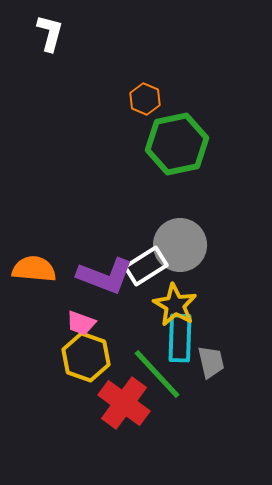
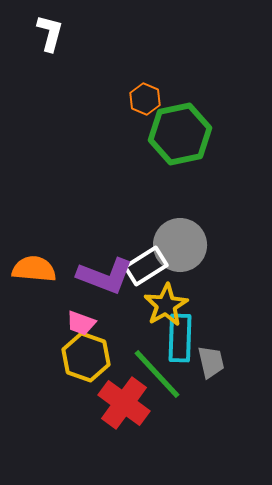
green hexagon: moved 3 px right, 10 px up
yellow star: moved 9 px left; rotated 12 degrees clockwise
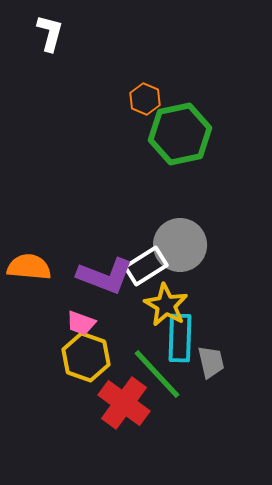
orange semicircle: moved 5 px left, 2 px up
yellow star: rotated 12 degrees counterclockwise
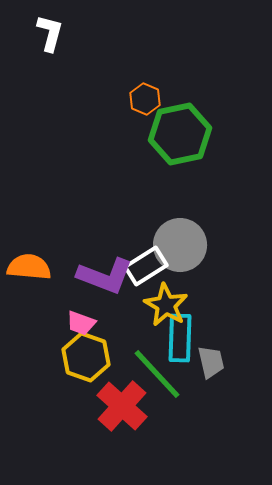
red cross: moved 2 px left, 3 px down; rotated 6 degrees clockwise
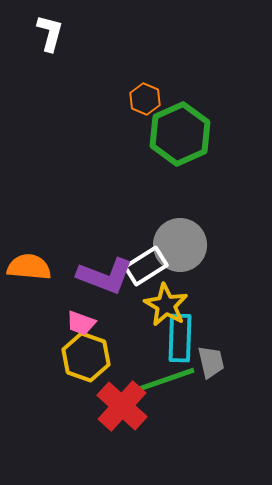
green hexagon: rotated 12 degrees counterclockwise
green line: moved 8 px right, 6 px down; rotated 66 degrees counterclockwise
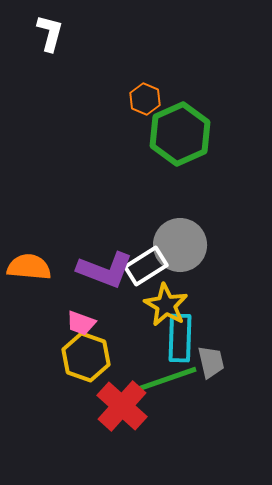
purple L-shape: moved 6 px up
green line: moved 2 px right, 1 px up
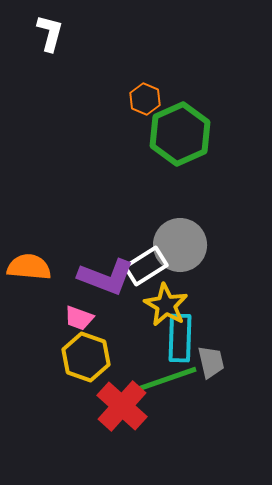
purple L-shape: moved 1 px right, 7 px down
pink trapezoid: moved 2 px left, 5 px up
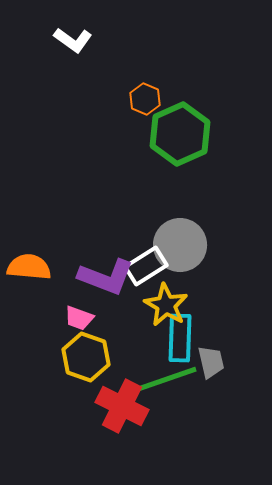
white L-shape: moved 23 px right, 7 px down; rotated 111 degrees clockwise
red cross: rotated 15 degrees counterclockwise
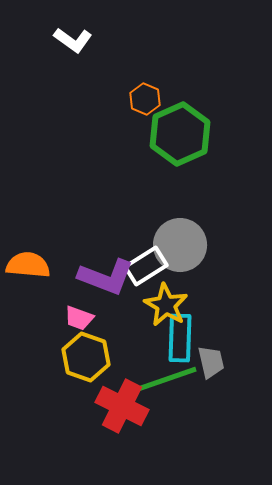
orange semicircle: moved 1 px left, 2 px up
